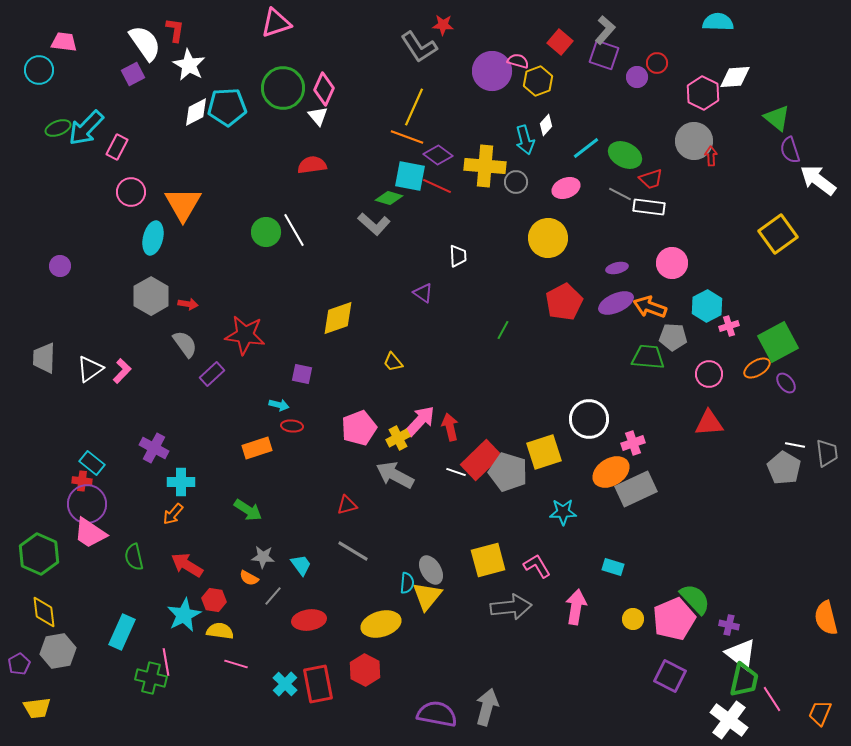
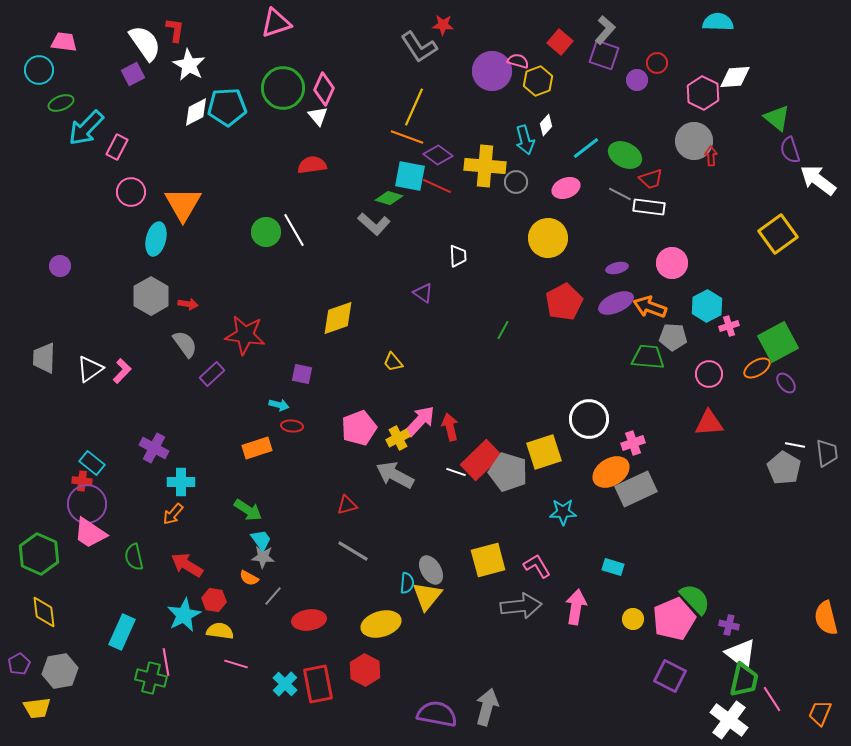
purple circle at (637, 77): moved 3 px down
green ellipse at (58, 128): moved 3 px right, 25 px up
cyan ellipse at (153, 238): moved 3 px right, 1 px down
cyan trapezoid at (301, 565): moved 40 px left, 25 px up
gray arrow at (511, 607): moved 10 px right, 1 px up
gray hexagon at (58, 651): moved 2 px right, 20 px down
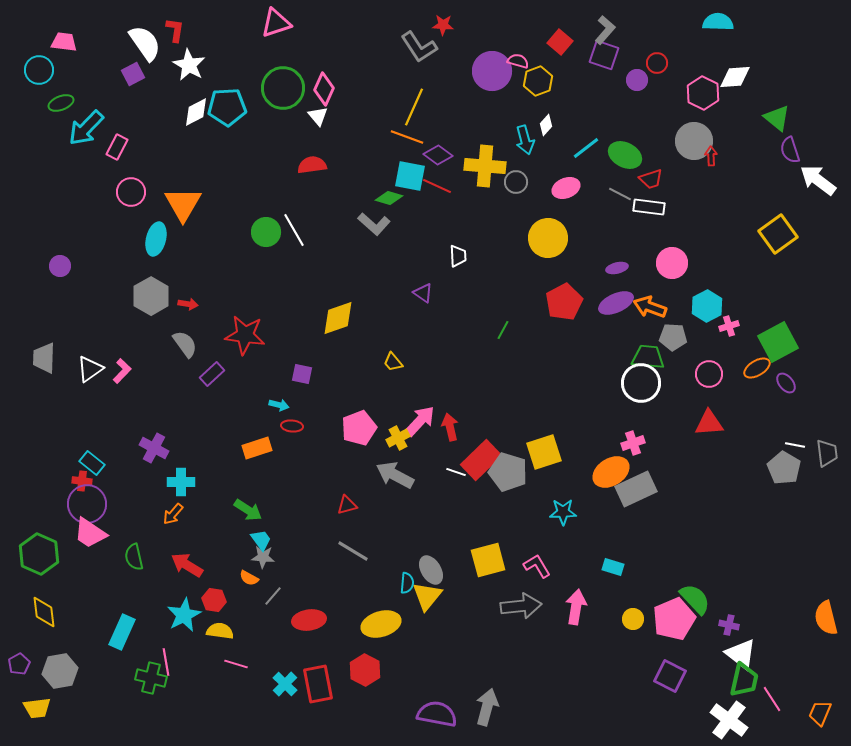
white circle at (589, 419): moved 52 px right, 36 px up
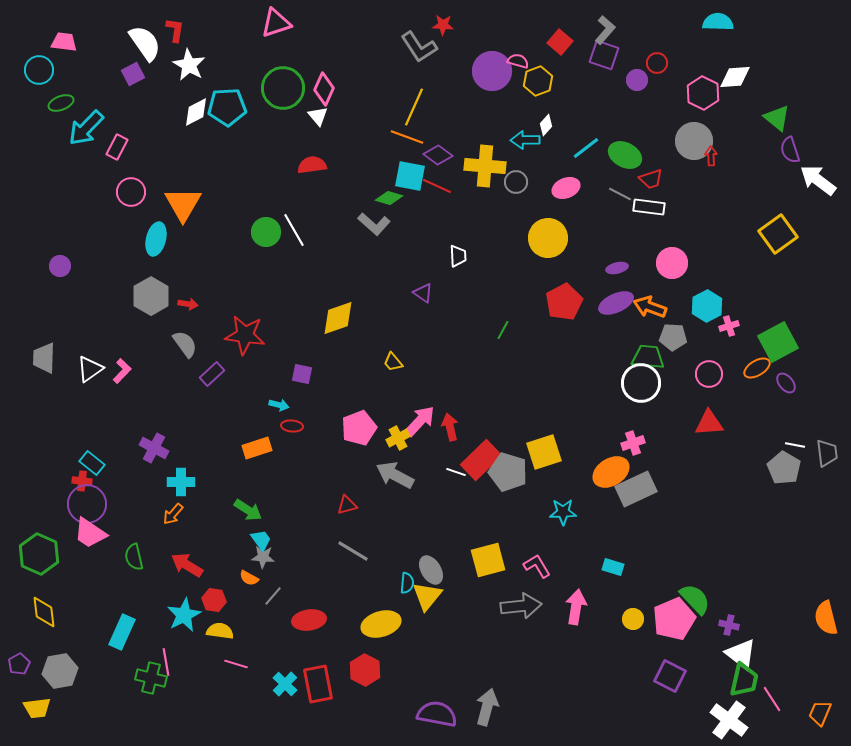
cyan arrow at (525, 140): rotated 104 degrees clockwise
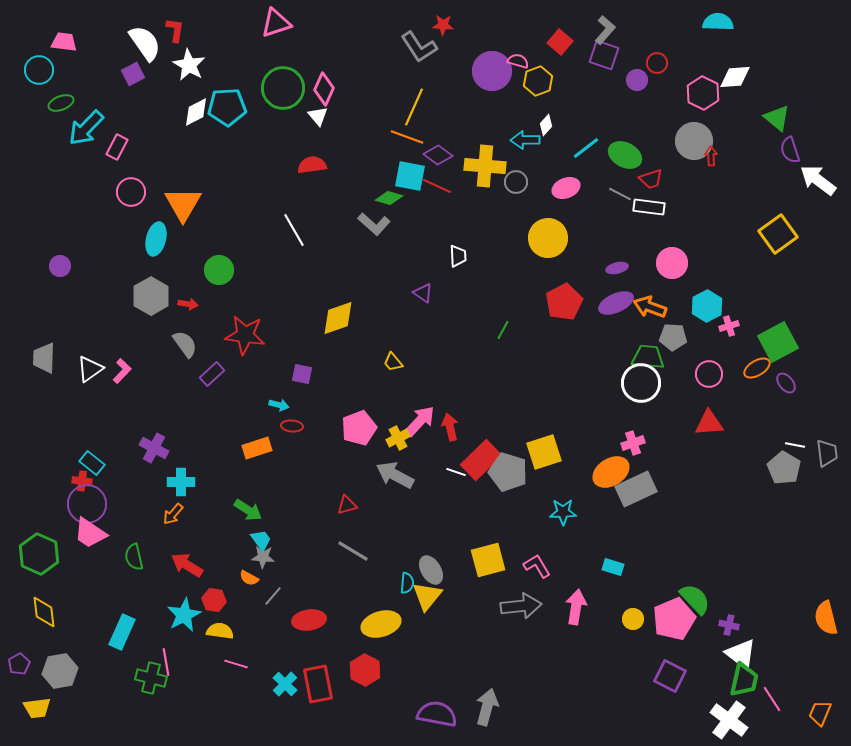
green circle at (266, 232): moved 47 px left, 38 px down
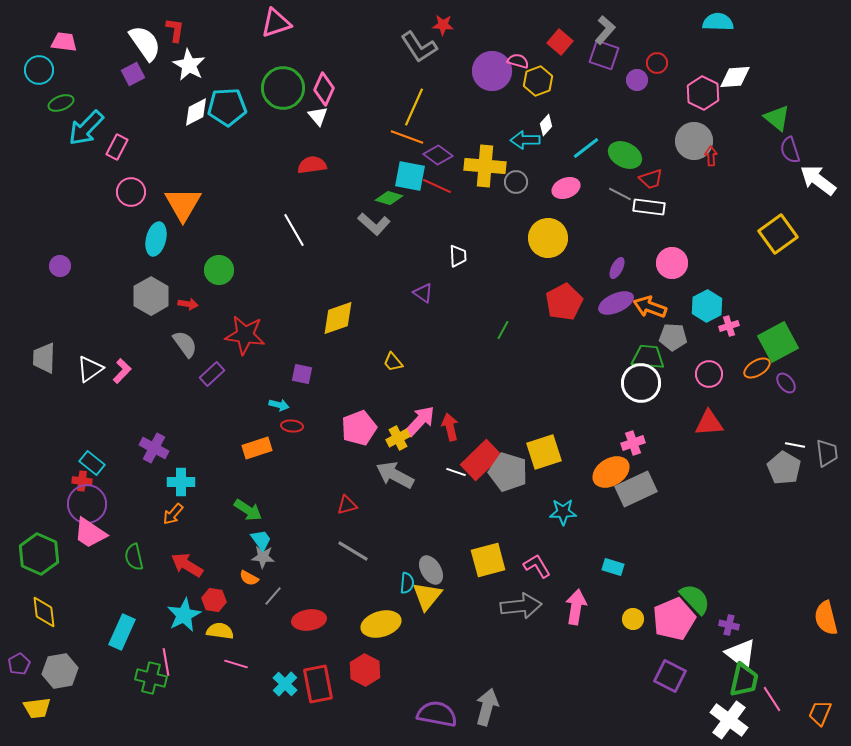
purple ellipse at (617, 268): rotated 50 degrees counterclockwise
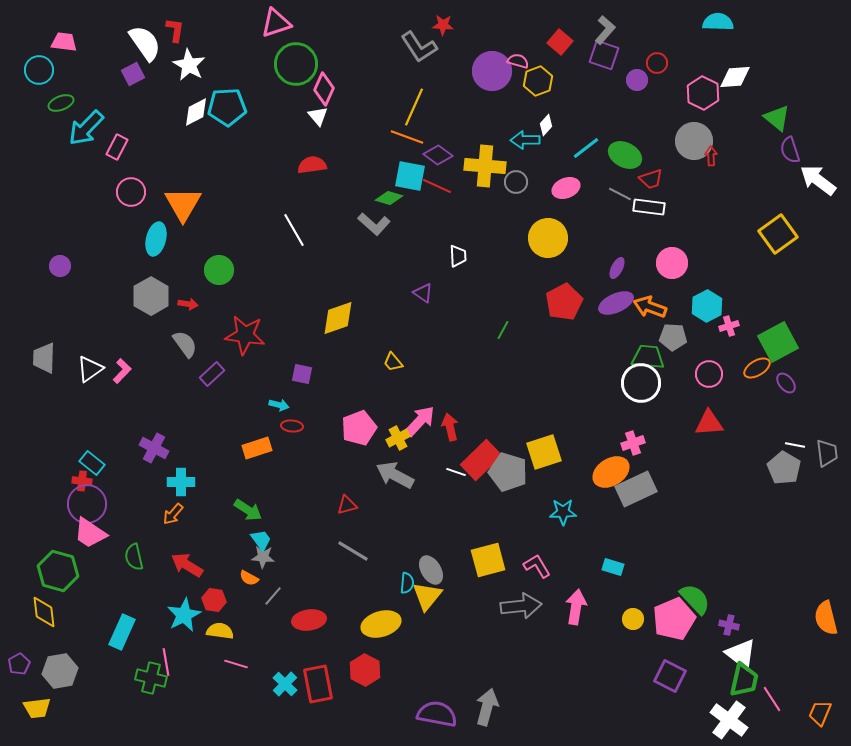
green circle at (283, 88): moved 13 px right, 24 px up
green hexagon at (39, 554): moved 19 px right, 17 px down; rotated 9 degrees counterclockwise
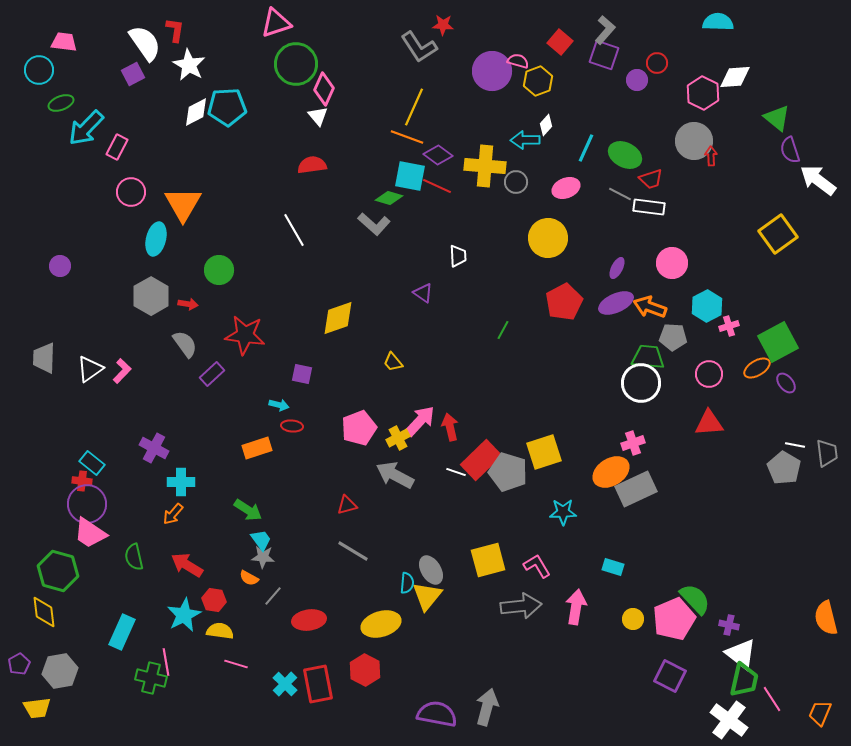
cyan line at (586, 148): rotated 28 degrees counterclockwise
